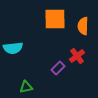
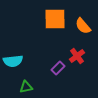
orange semicircle: rotated 42 degrees counterclockwise
cyan semicircle: moved 13 px down
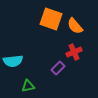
orange square: moved 4 px left; rotated 20 degrees clockwise
orange semicircle: moved 8 px left
red cross: moved 3 px left, 4 px up; rotated 14 degrees clockwise
green triangle: moved 2 px right, 1 px up
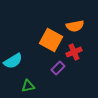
orange square: moved 21 px down; rotated 10 degrees clockwise
orange semicircle: rotated 60 degrees counterclockwise
cyan semicircle: rotated 24 degrees counterclockwise
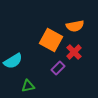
red cross: rotated 21 degrees counterclockwise
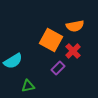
red cross: moved 1 px left, 1 px up
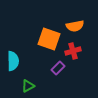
orange square: moved 2 px left, 1 px up; rotated 10 degrees counterclockwise
red cross: rotated 28 degrees clockwise
cyan semicircle: rotated 60 degrees counterclockwise
green triangle: rotated 16 degrees counterclockwise
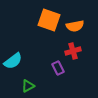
orange square: moved 19 px up
cyan semicircle: rotated 54 degrees clockwise
purple rectangle: rotated 72 degrees counterclockwise
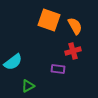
orange semicircle: rotated 108 degrees counterclockwise
cyan semicircle: moved 1 px down
purple rectangle: moved 1 px down; rotated 56 degrees counterclockwise
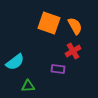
orange square: moved 3 px down
red cross: rotated 14 degrees counterclockwise
cyan semicircle: moved 2 px right
green triangle: rotated 24 degrees clockwise
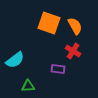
red cross: rotated 28 degrees counterclockwise
cyan semicircle: moved 2 px up
